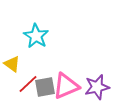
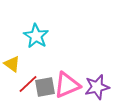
pink triangle: moved 1 px right, 1 px up
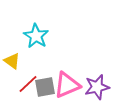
yellow triangle: moved 3 px up
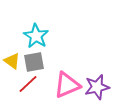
gray square: moved 11 px left, 25 px up
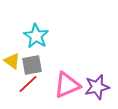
gray square: moved 2 px left, 3 px down
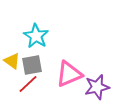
pink triangle: moved 2 px right, 11 px up
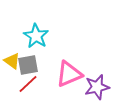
gray square: moved 4 px left
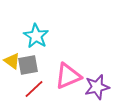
pink triangle: moved 1 px left, 2 px down
red line: moved 6 px right, 5 px down
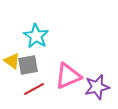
red line: rotated 15 degrees clockwise
